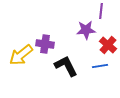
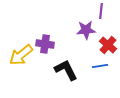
black L-shape: moved 4 px down
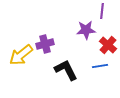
purple line: moved 1 px right
purple cross: rotated 24 degrees counterclockwise
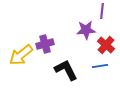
red cross: moved 2 px left
